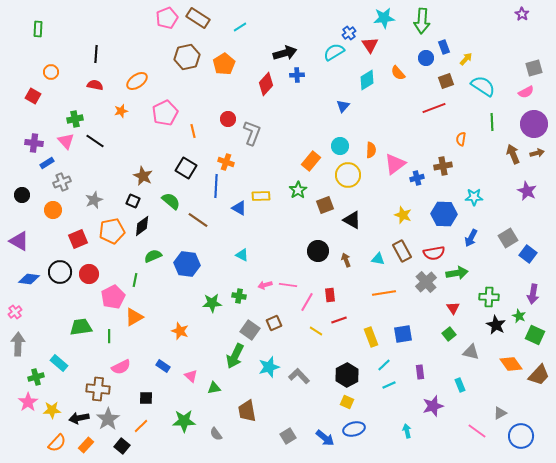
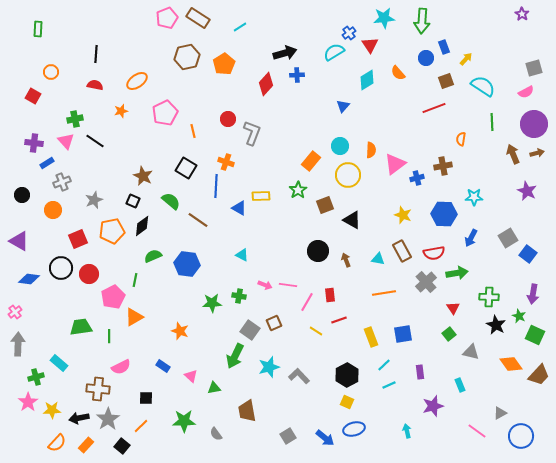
black circle at (60, 272): moved 1 px right, 4 px up
pink arrow at (265, 285): rotated 144 degrees counterclockwise
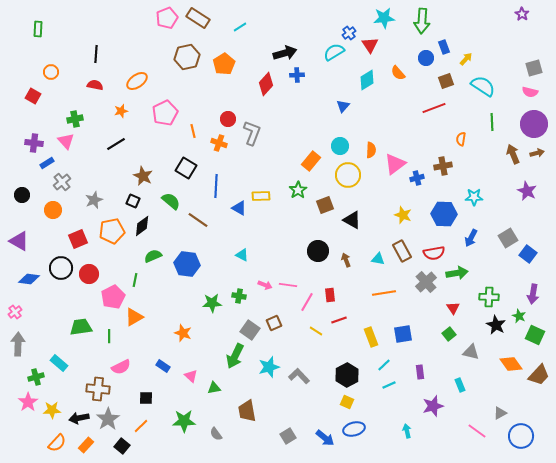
pink semicircle at (526, 92): moved 4 px right; rotated 42 degrees clockwise
black line at (95, 141): moved 21 px right, 3 px down; rotated 66 degrees counterclockwise
orange cross at (226, 162): moved 7 px left, 19 px up
gray cross at (62, 182): rotated 18 degrees counterclockwise
orange star at (180, 331): moved 3 px right, 2 px down
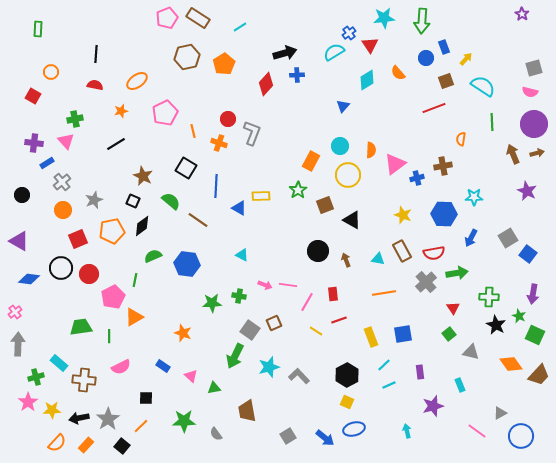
orange rectangle at (311, 161): rotated 12 degrees counterclockwise
orange circle at (53, 210): moved 10 px right
red rectangle at (330, 295): moved 3 px right, 1 px up
brown cross at (98, 389): moved 14 px left, 9 px up
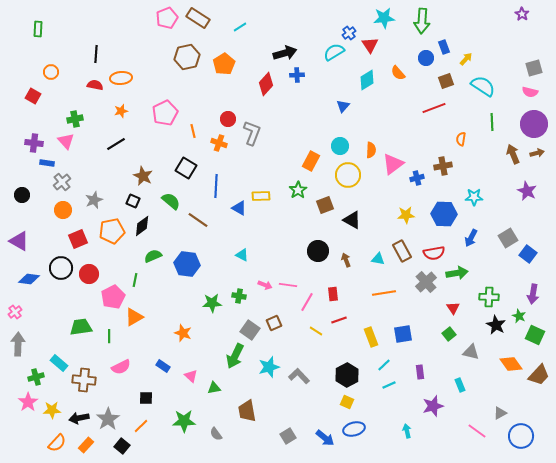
orange ellipse at (137, 81): moved 16 px left, 3 px up; rotated 30 degrees clockwise
blue rectangle at (47, 163): rotated 40 degrees clockwise
pink triangle at (395, 164): moved 2 px left
yellow star at (403, 215): moved 3 px right; rotated 24 degrees counterclockwise
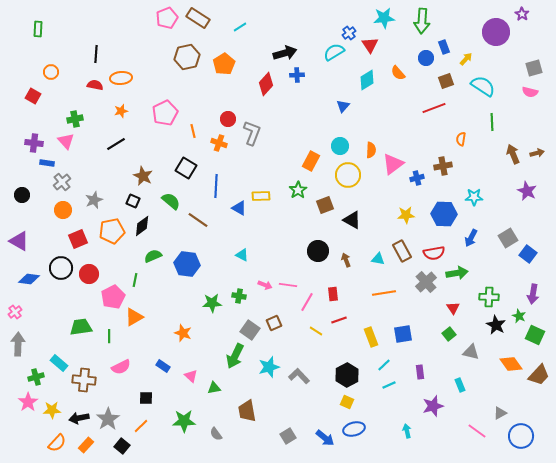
purple circle at (534, 124): moved 38 px left, 92 px up
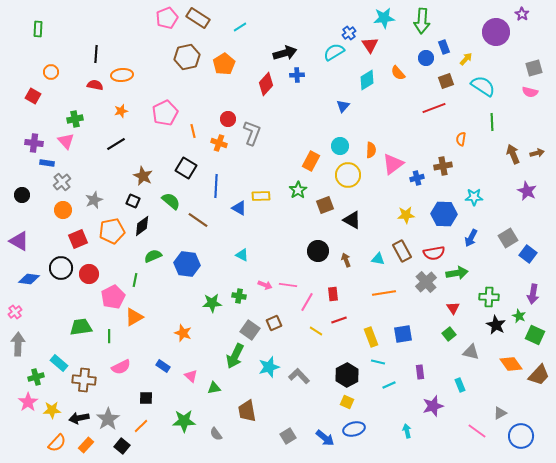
orange ellipse at (121, 78): moved 1 px right, 3 px up
cyan line at (384, 365): moved 6 px left, 3 px up; rotated 56 degrees clockwise
